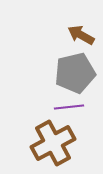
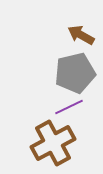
purple line: rotated 20 degrees counterclockwise
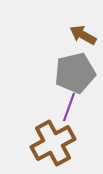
brown arrow: moved 2 px right
purple line: rotated 44 degrees counterclockwise
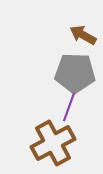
gray pentagon: rotated 15 degrees clockwise
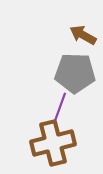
purple line: moved 9 px left
brown cross: rotated 15 degrees clockwise
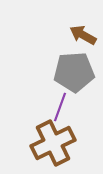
gray pentagon: moved 1 px left, 1 px up; rotated 6 degrees counterclockwise
brown cross: rotated 12 degrees counterclockwise
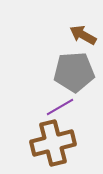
purple line: rotated 40 degrees clockwise
brown cross: rotated 12 degrees clockwise
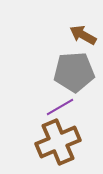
brown cross: moved 5 px right, 1 px up; rotated 9 degrees counterclockwise
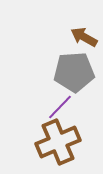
brown arrow: moved 1 px right, 2 px down
purple line: rotated 16 degrees counterclockwise
